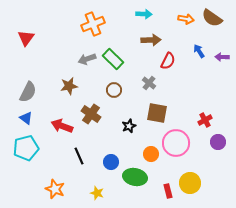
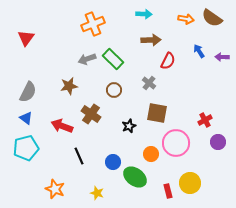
blue circle: moved 2 px right
green ellipse: rotated 25 degrees clockwise
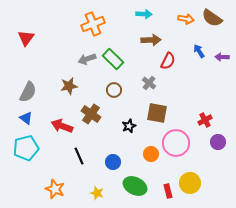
green ellipse: moved 9 px down; rotated 10 degrees counterclockwise
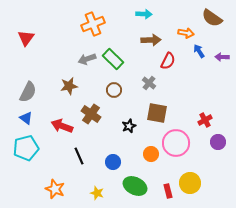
orange arrow: moved 14 px down
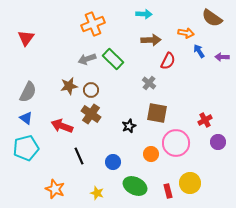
brown circle: moved 23 px left
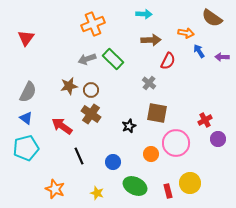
red arrow: rotated 15 degrees clockwise
purple circle: moved 3 px up
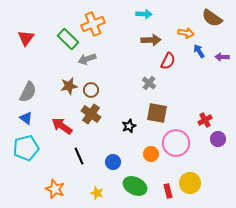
green rectangle: moved 45 px left, 20 px up
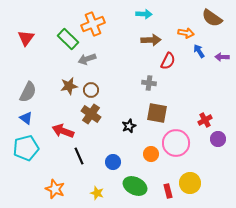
gray cross: rotated 32 degrees counterclockwise
red arrow: moved 1 px right, 5 px down; rotated 15 degrees counterclockwise
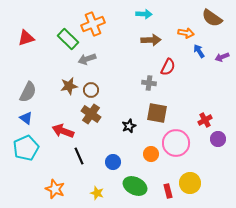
red triangle: rotated 36 degrees clockwise
purple arrow: rotated 24 degrees counterclockwise
red semicircle: moved 6 px down
cyan pentagon: rotated 10 degrees counterclockwise
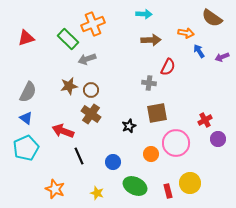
brown square: rotated 20 degrees counterclockwise
